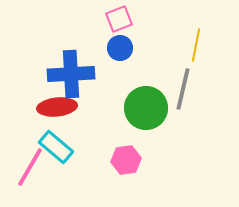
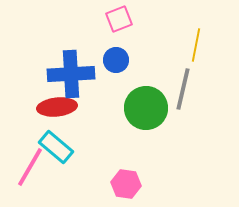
blue circle: moved 4 px left, 12 px down
pink hexagon: moved 24 px down; rotated 16 degrees clockwise
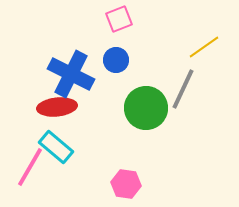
yellow line: moved 8 px right, 2 px down; rotated 44 degrees clockwise
blue cross: rotated 30 degrees clockwise
gray line: rotated 12 degrees clockwise
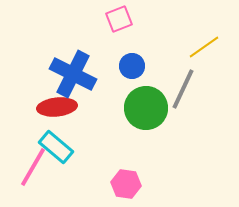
blue circle: moved 16 px right, 6 px down
blue cross: moved 2 px right
pink line: moved 3 px right
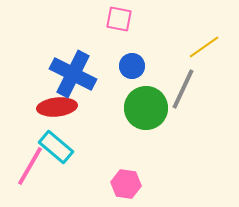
pink square: rotated 32 degrees clockwise
pink line: moved 3 px left, 1 px up
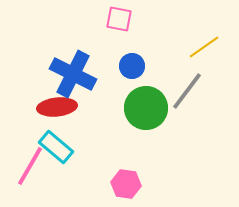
gray line: moved 4 px right, 2 px down; rotated 12 degrees clockwise
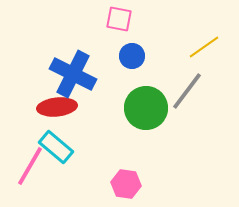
blue circle: moved 10 px up
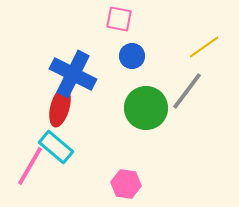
red ellipse: moved 3 px right; rotated 69 degrees counterclockwise
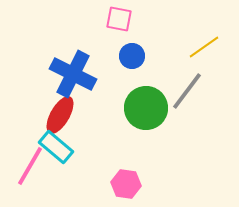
red ellipse: moved 8 px down; rotated 15 degrees clockwise
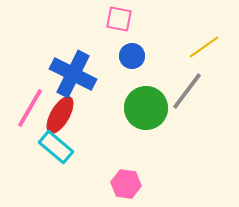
pink line: moved 58 px up
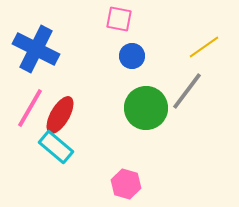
blue cross: moved 37 px left, 25 px up
pink hexagon: rotated 8 degrees clockwise
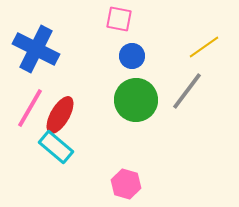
green circle: moved 10 px left, 8 px up
